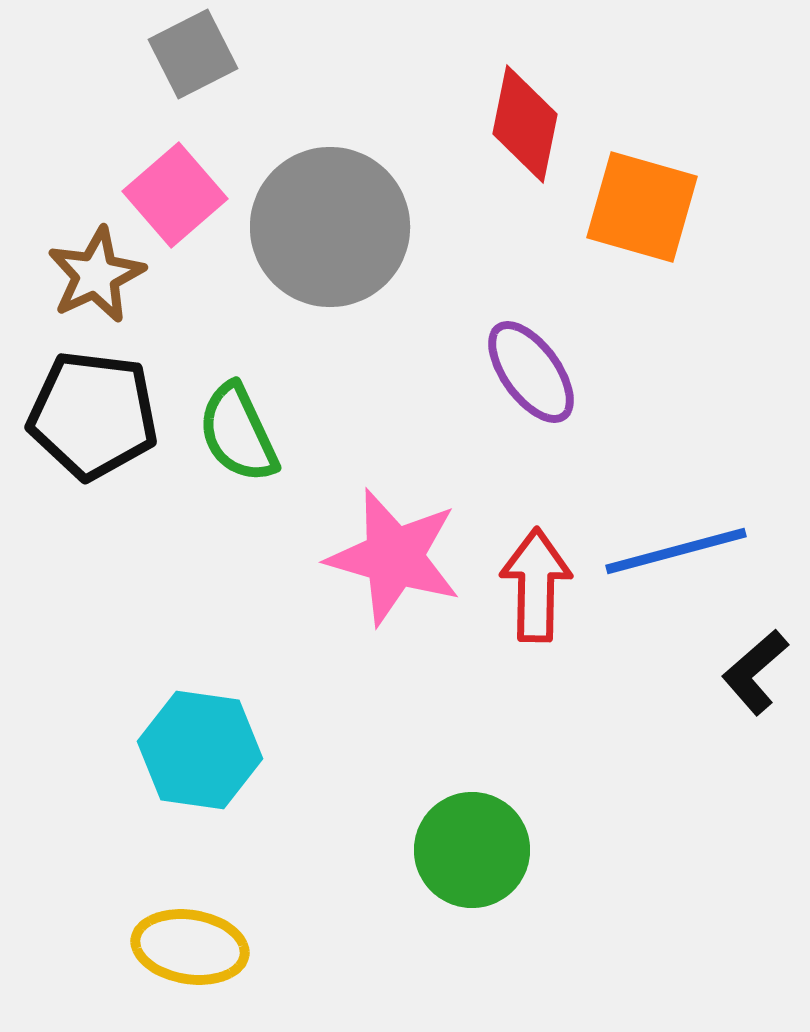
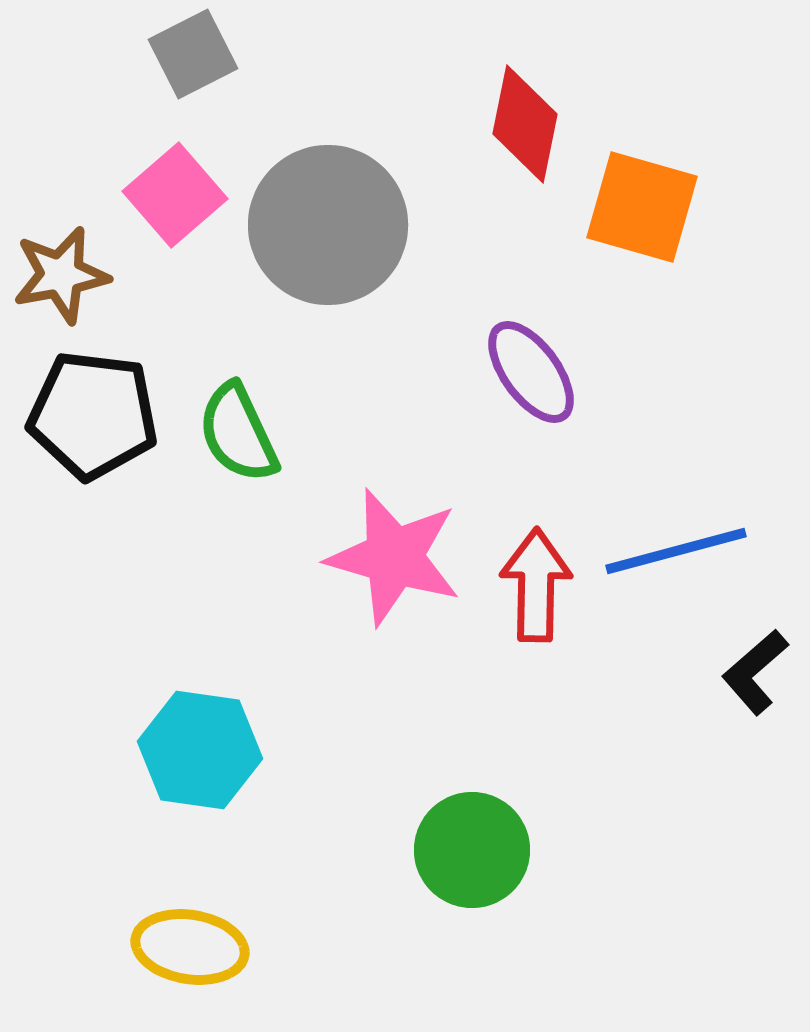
gray circle: moved 2 px left, 2 px up
brown star: moved 35 px left; rotated 14 degrees clockwise
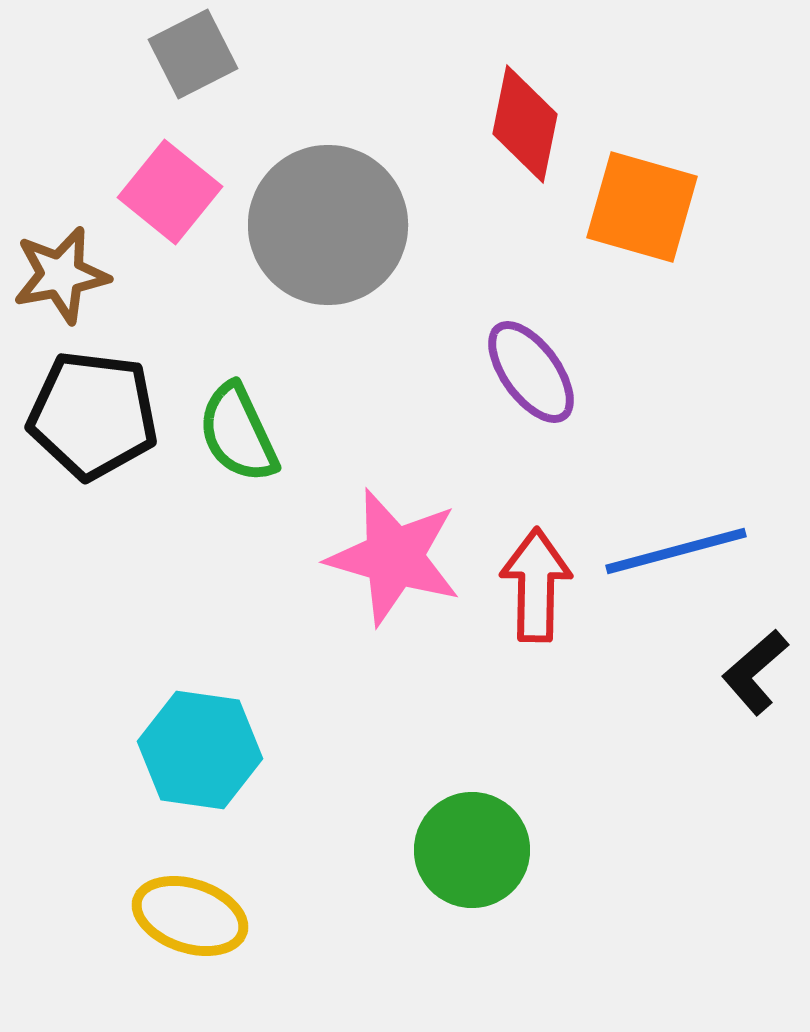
pink square: moved 5 px left, 3 px up; rotated 10 degrees counterclockwise
yellow ellipse: moved 31 px up; rotated 9 degrees clockwise
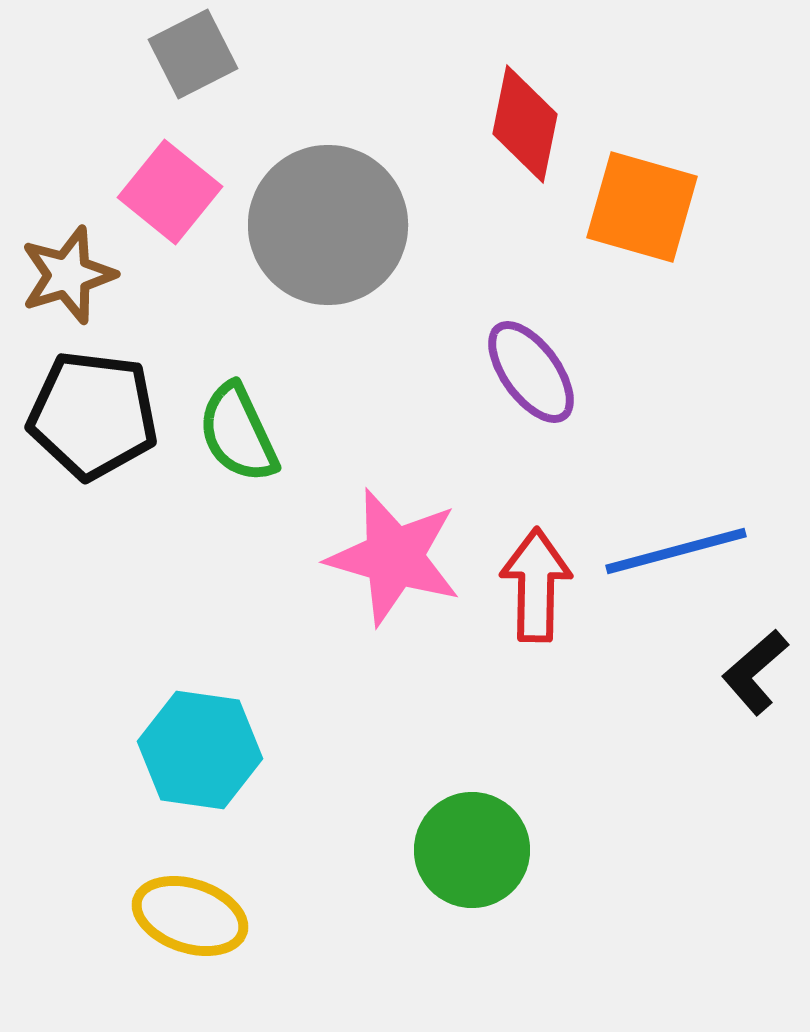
brown star: moved 7 px right; rotated 6 degrees counterclockwise
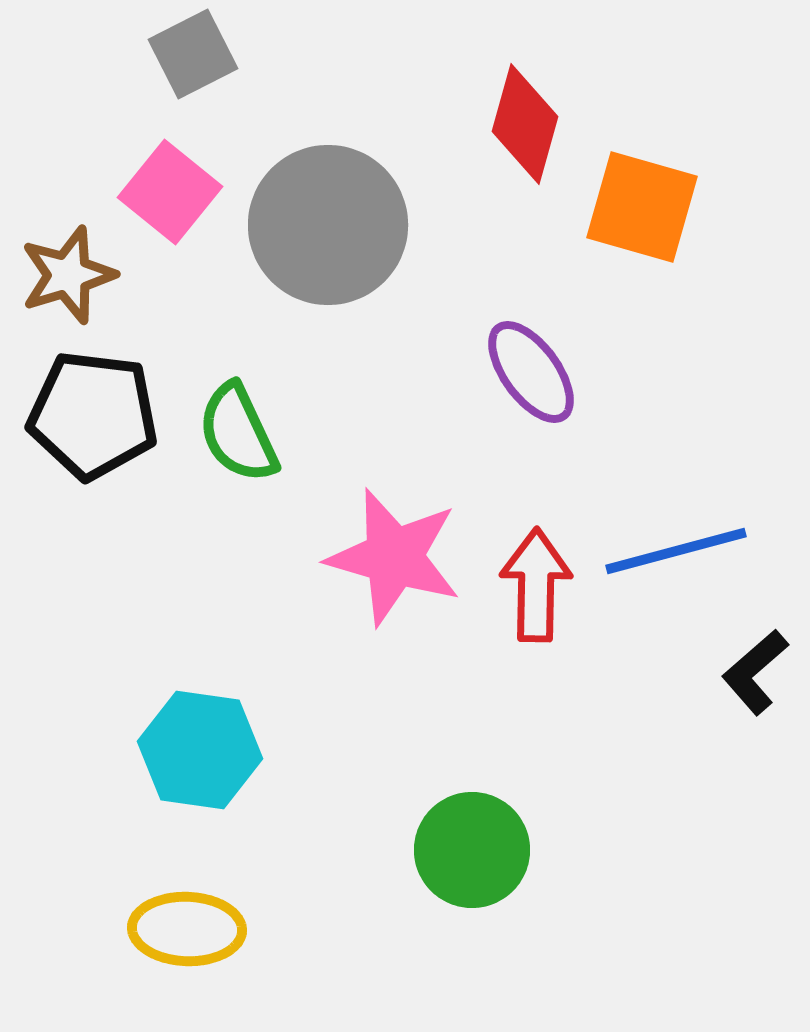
red diamond: rotated 4 degrees clockwise
yellow ellipse: moved 3 px left, 13 px down; rotated 16 degrees counterclockwise
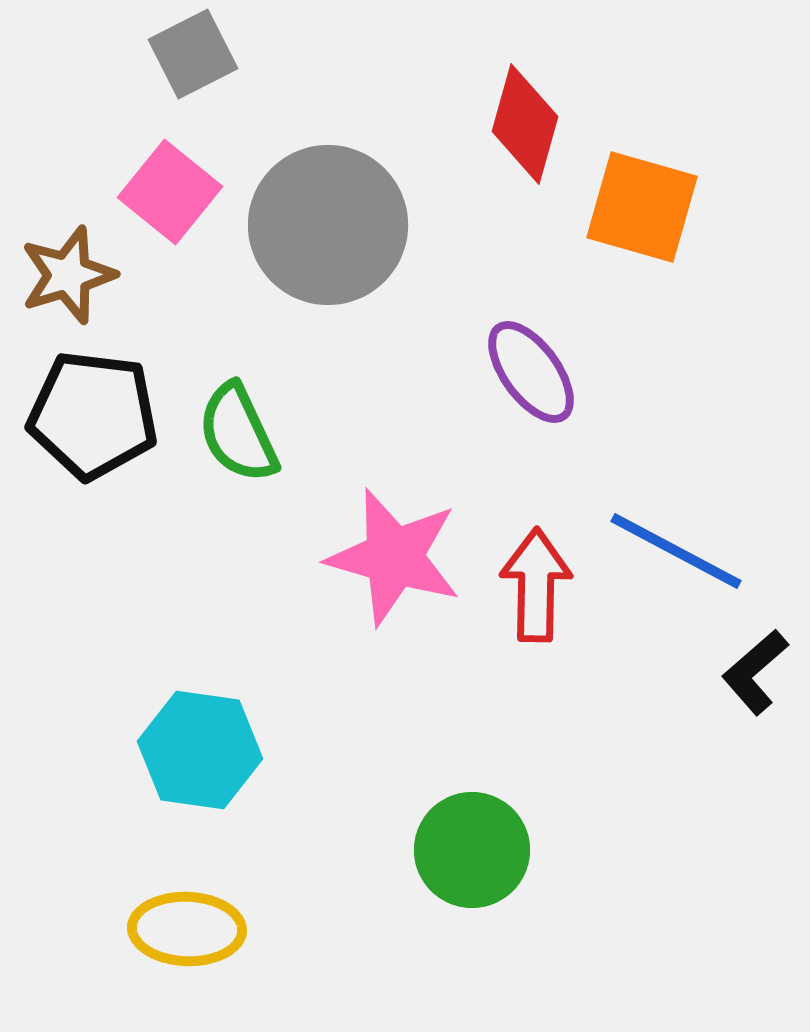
blue line: rotated 43 degrees clockwise
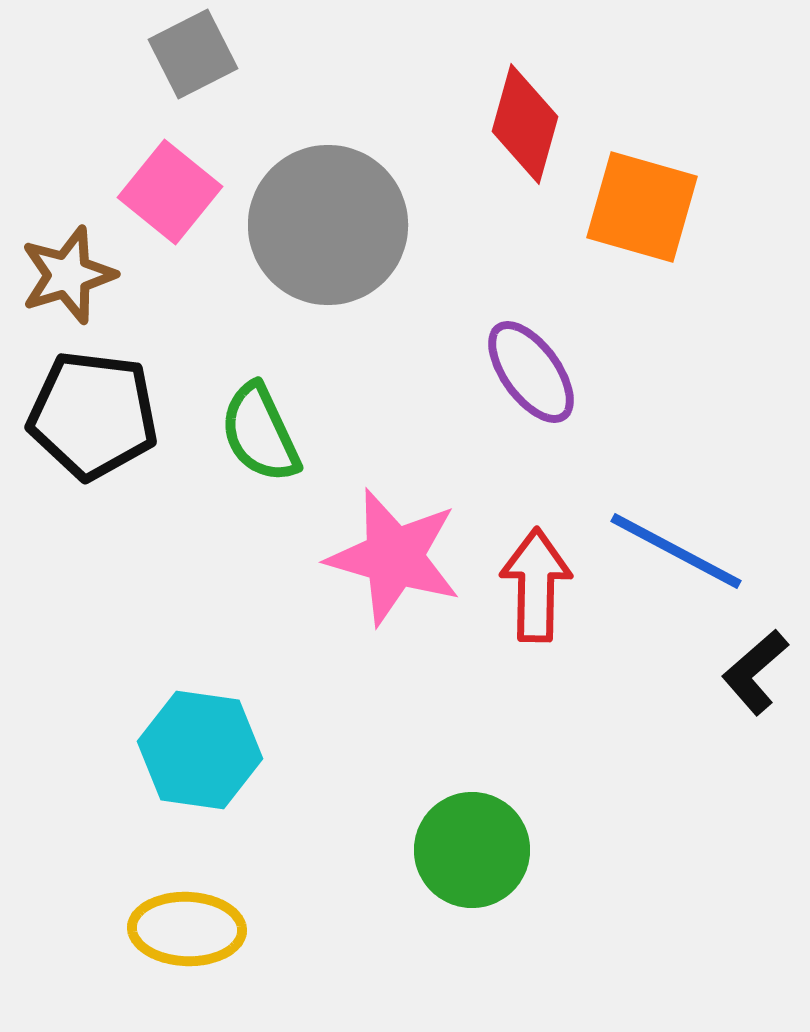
green semicircle: moved 22 px right
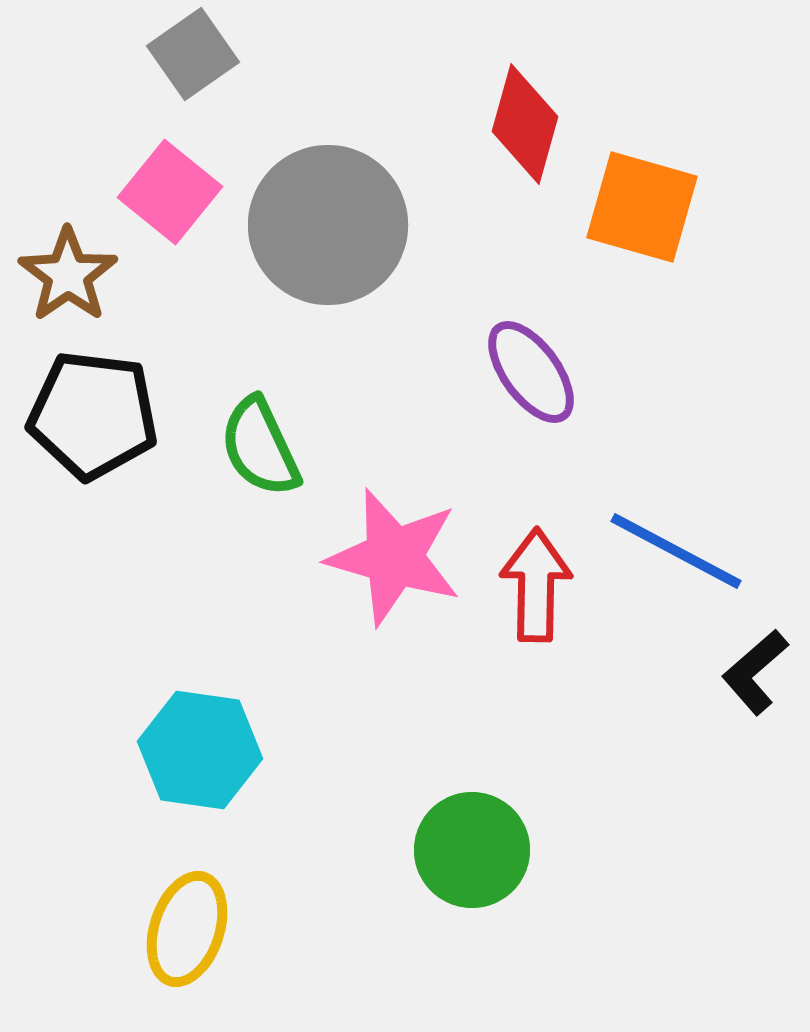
gray square: rotated 8 degrees counterclockwise
brown star: rotated 18 degrees counterclockwise
green semicircle: moved 14 px down
yellow ellipse: rotated 74 degrees counterclockwise
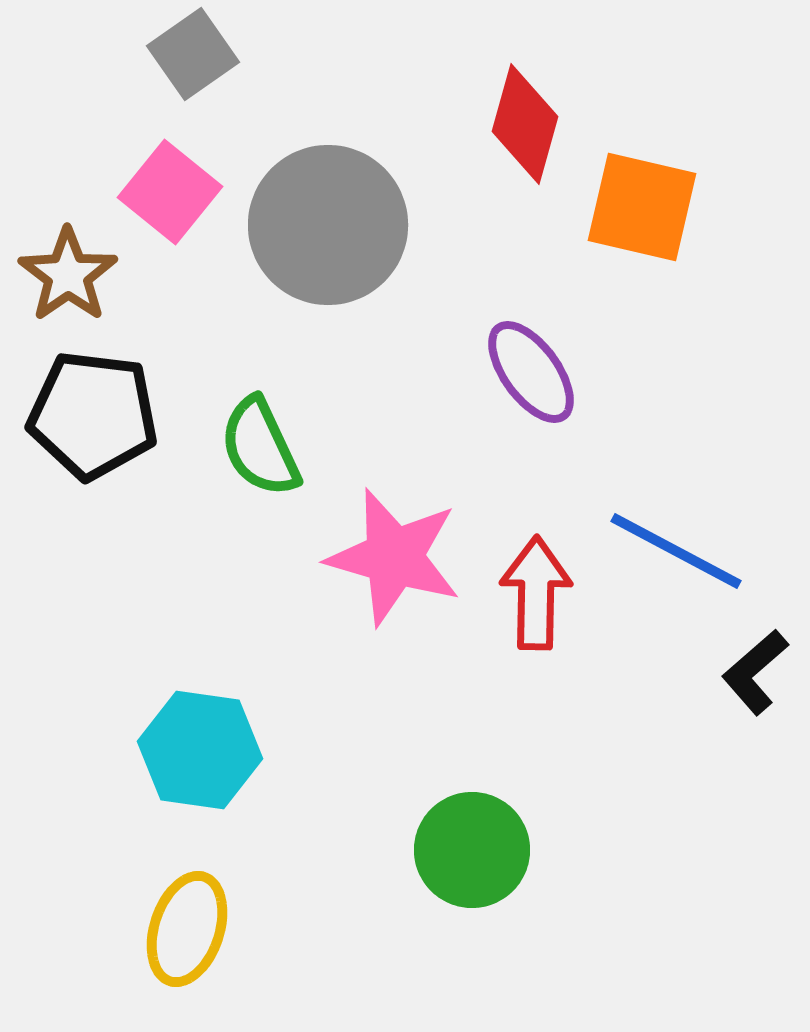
orange square: rotated 3 degrees counterclockwise
red arrow: moved 8 px down
